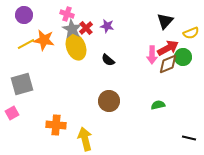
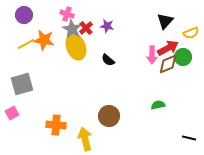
brown circle: moved 15 px down
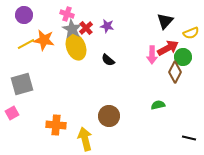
brown diamond: moved 7 px right, 8 px down; rotated 40 degrees counterclockwise
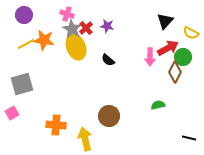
yellow semicircle: rotated 49 degrees clockwise
pink arrow: moved 2 px left, 2 px down
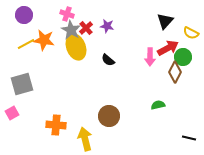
gray star: moved 1 px left, 1 px down
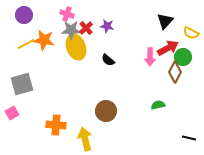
gray star: rotated 30 degrees counterclockwise
brown circle: moved 3 px left, 5 px up
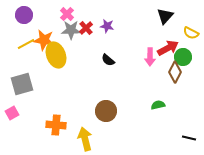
pink cross: rotated 24 degrees clockwise
black triangle: moved 5 px up
yellow ellipse: moved 20 px left, 8 px down
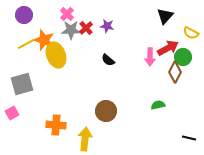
orange star: rotated 10 degrees clockwise
yellow arrow: rotated 20 degrees clockwise
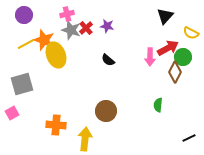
pink cross: rotated 32 degrees clockwise
gray star: rotated 18 degrees clockwise
green semicircle: rotated 72 degrees counterclockwise
black line: rotated 40 degrees counterclockwise
